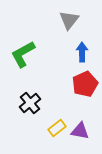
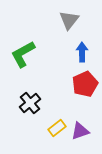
purple triangle: rotated 30 degrees counterclockwise
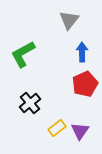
purple triangle: rotated 36 degrees counterclockwise
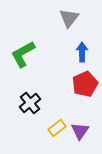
gray triangle: moved 2 px up
